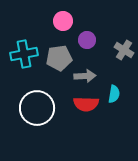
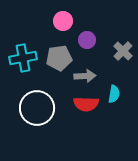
gray cross: moved 1 px left, 1 px down; rotated 12 degrees clockwise
cyan cross: moved 1 px left, 4 px down
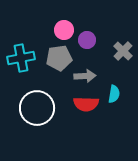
pink circle: moved 1 px right, 9 px down
cyan cross: moved 2 px left
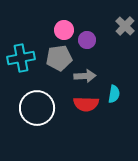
gray cross: moved 2 px right, 25 px up
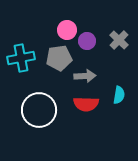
gray cross: moved 6 px left, 14 px down
pink circle: moved 3 px right
purple circle: moved 1 px down
cyan semicircle: moved 5 px right, 1 px down
white circle: moved 2 px right, 2 px down
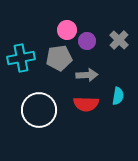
gray arrow: moved 2 px right, 1 px up
cyan semicircle: moved 1 px left, 1 px down
